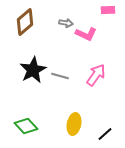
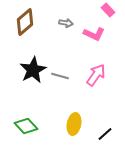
pink rectangle: rotated 48 degrees clockwise
pink L-shape: moved 8 px right
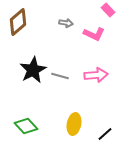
brown diamond: moved 7 px left
pink arrow: rotated 50 degrees clockwise
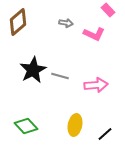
pink arrow: moved 10 px down
yellow ellipse: moved 1 px right, 1 px down
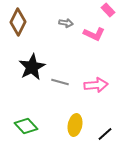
brown diamond: rotated 24 degrees counterclockwise
black star: moved 1 px left, 3 px up
gray line: moved 6 px down
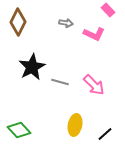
pink arrow: moved 2 px left; rotated 50 degrees clockwise
green diamond: moved 7 px left, 4 px down
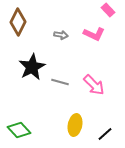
gray arrow: moved 5 px left, 12 px down
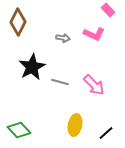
gray arrow: moved 2 px right, 3 px down
black line: moved 1 px right, 1 px up
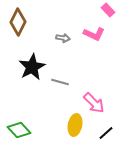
pink arrow: moved 18 px down
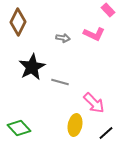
green diamond: moved 2 px up
